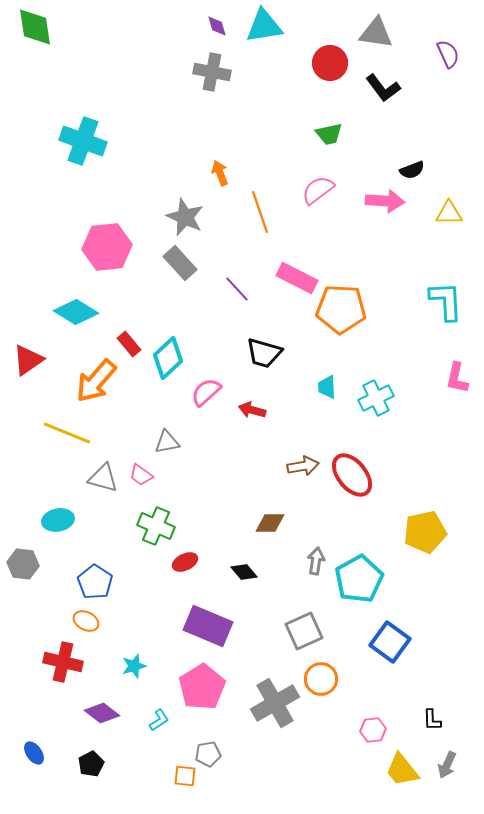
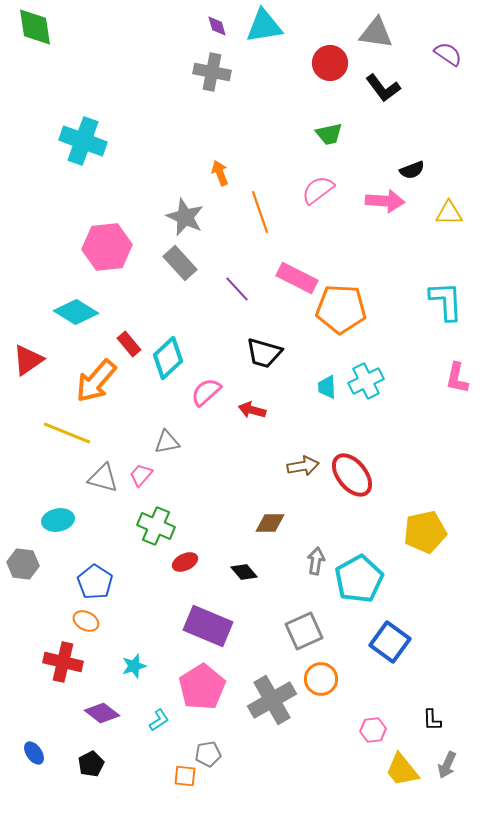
purple semicircle at (448, 54): rotated 32 degrees counterclockwise
cyan cross at (376, 398): moved 10 px left, 17 px up
pink trapezoid at (141, 475): rotated 95 degrees clockwise
gray cross at (275, 703): moved 3 px left, 3 px up
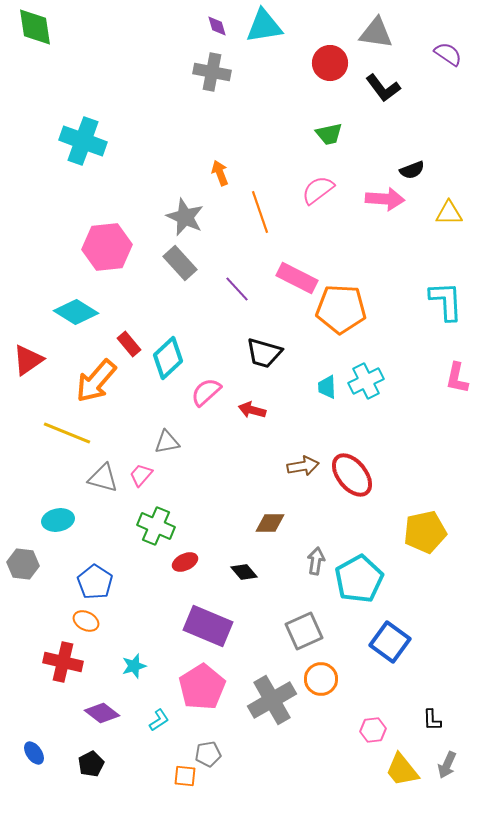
pink arrow at (385, 201): moved 2 px up
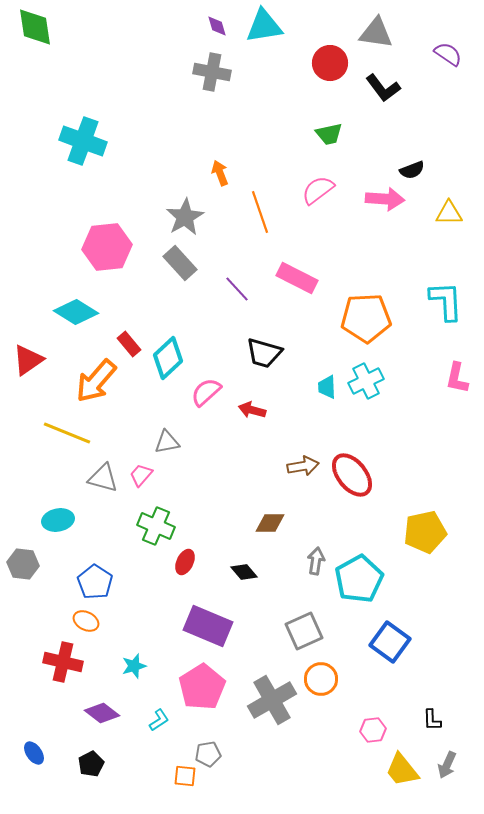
gray star at (185, 217): rotated 18 degrees clockwise
orange pentagon at (341, 309): moved 25 px right, 9 px down; rotated 6 degrees counterclockwise
red ellipse at (185, 562): rotated 40 degrees counterclockwise
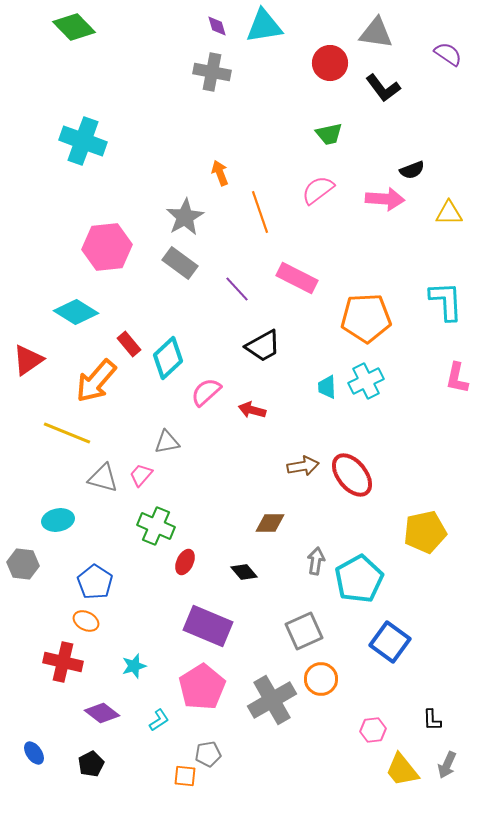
green diamond at (35, 27): moved 39 px right; rotated 36 degrees counterclockwise
gray rectangle at (180, 263): rotated 12 degrees counterclockwise
black trapezoid at (264, 353): moved 1 px left, 7 px up; rotated 45 degrees counterclockwise
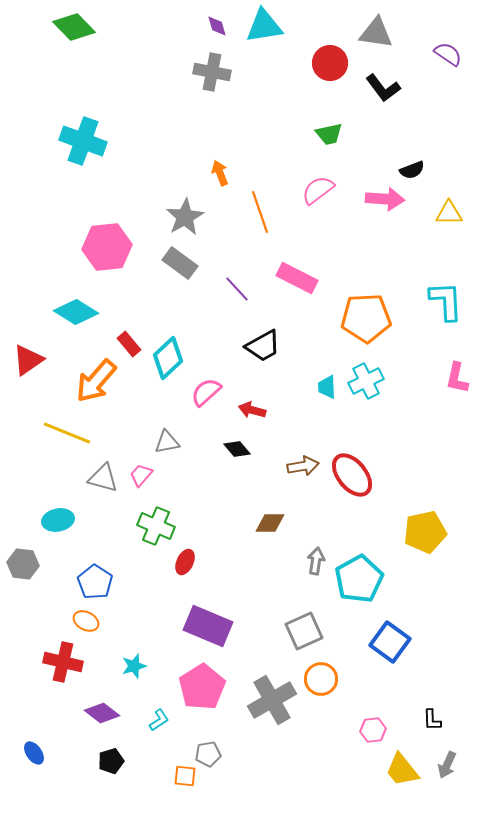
black diamond at (244, 572): moved 7 px left, 123 px up
black pentagon at (91, 764): moved 20 px right, 3 px up; rotated 10 degrees clockwise
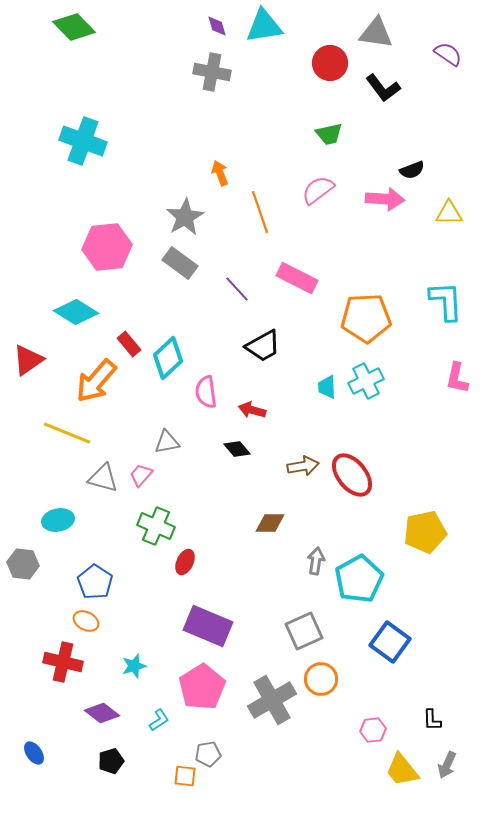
pink semicircle at (206, 392): rotated 56 degrees counterclockwise
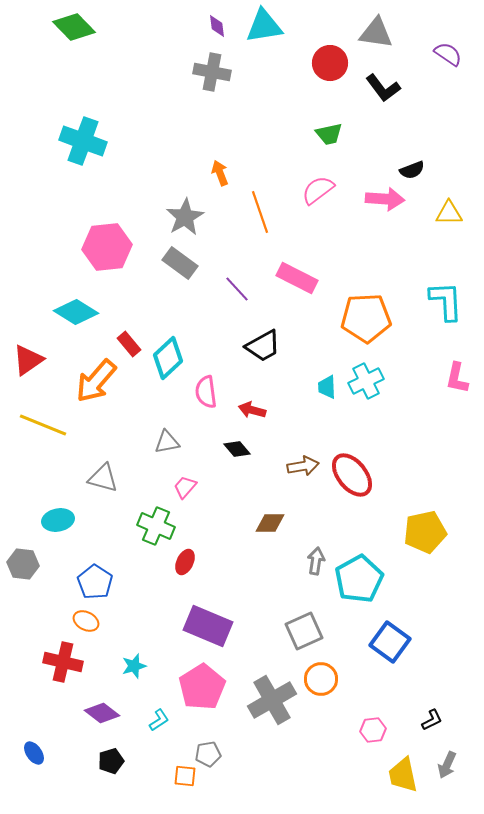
purple diamond at (217, 26): rotated 10 degrees clockwise
yellow line at (67, 433): moved 24 px left, 8 px up
pink trapezoid at (141, 475): moved 44 px right, 12 px down
black L-shape at (432, 720): rotated 115 degrees counterclockwise
yellow trapezoid at (402, 770): moved 1 px right, 5 px down; rotated 27 degrees clockwise
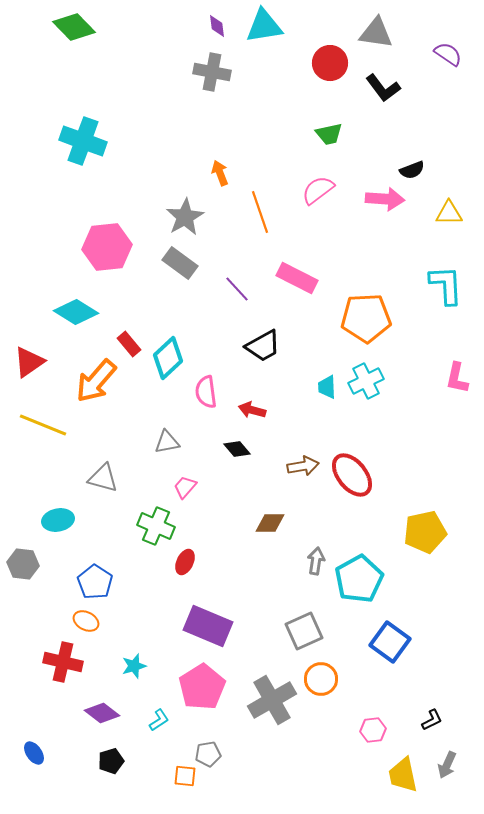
cyan L-shape at (446, 301): moved 16 px up
red triangle at (28, 360): moved 1 px right, 2 px down
